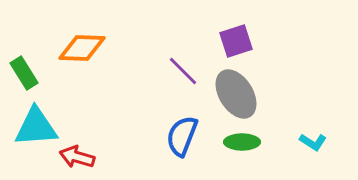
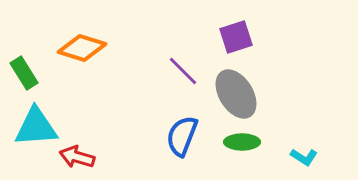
purple square: moved 4 px up
orange diamond: rotated 15 degrees clockwise
cyan L-shape: moved 9 px left, 15 px down
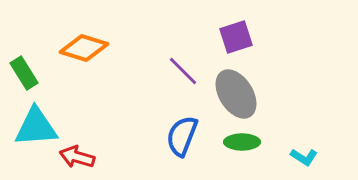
orange diamond: moved 2 px right
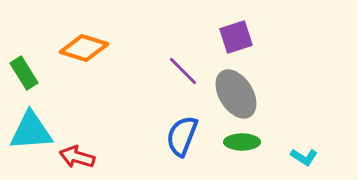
cyan triangle: moved 5 px left, 4 px down
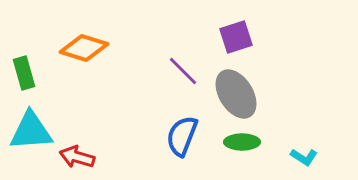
green rectangle: rotated 16 degrees clockwise
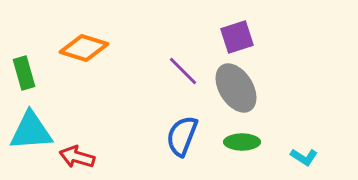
purple square: moved 1 px right
gray ellipse: moved 6 px up
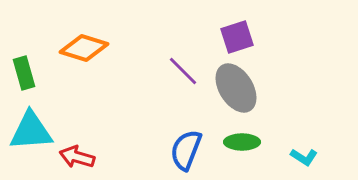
blue semicircle: moved 4 px right, 14 px down
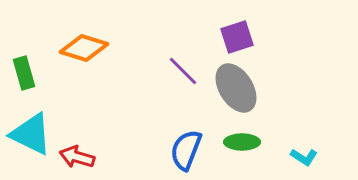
cyan triangle: moved 3 px down; rotated 30 degrees clockwise
